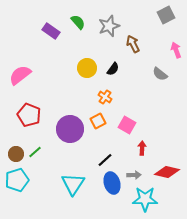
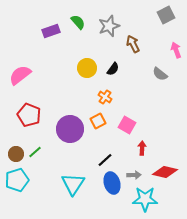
purple rectangle: rotated 54 degrees counterclockwise
red diamond: moved 2 px left
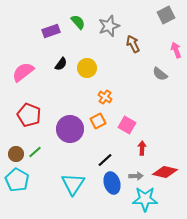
black semicircle: moved 52 px left, 5 px up
pink semicircle: moved 3 px right, 3 px up
gray arrow: moved 2 px right, 1 px down
cyan pentagon: rotated 25 degrees counterclockwise
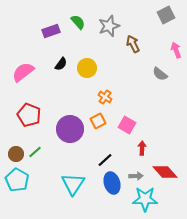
red diamond: rotated 35 degrees clockwise
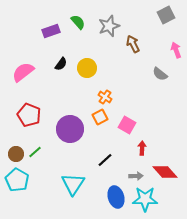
orange square: moved 2 px right, 4 px up
blue ellipse: moved 4 px right, 14 px down
